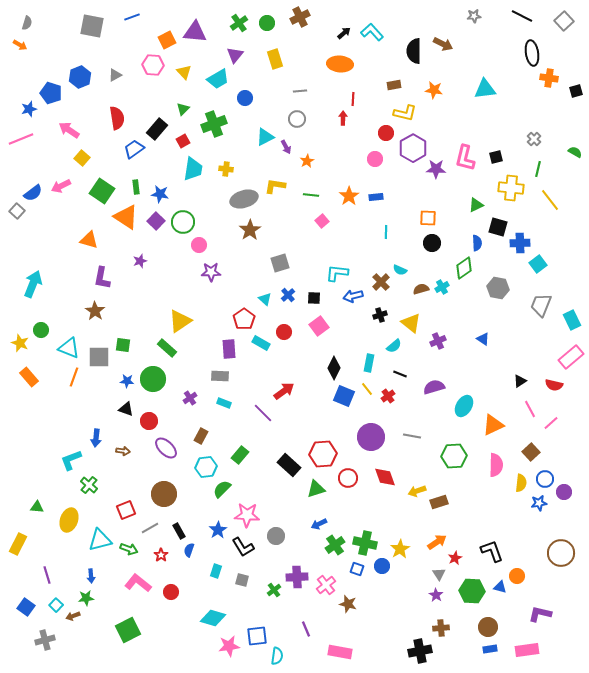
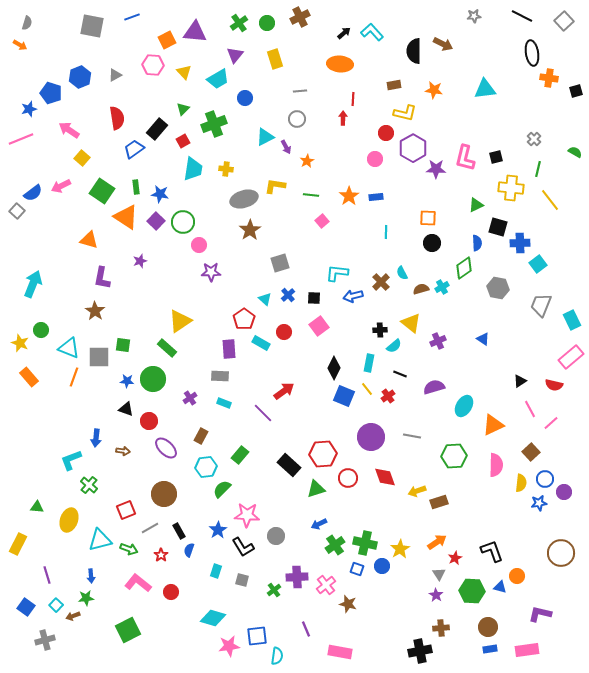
cyan semicircle at (400, 270): moved 2 px right, 3 px down; rotated 40 degrees clockwise
black cross at (380, 315): moved 15 px down; rotated 16 degrees clockwise
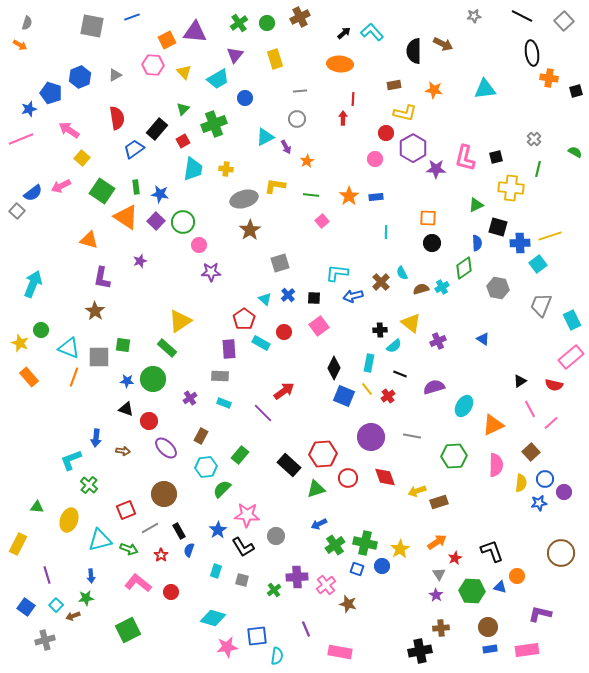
yellow line at (550, 200): moved 36 px down; rotated 70 degrees counterclockwise
pink star at (229, 646): moved 2 px left, 1 px down
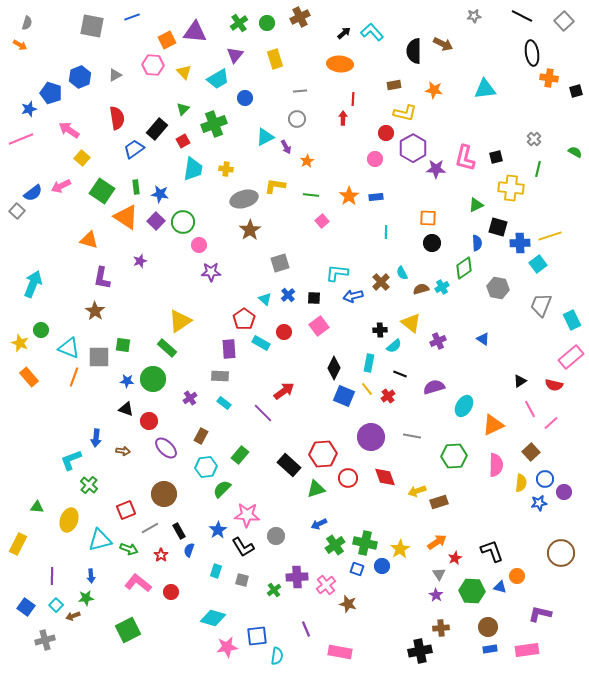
cyan rectangle at (224, 403): rotated 16 degrees clockwise
purple line at (47, 575): moved 5 px right, 1 px down; rotated 18 degrees clockwise
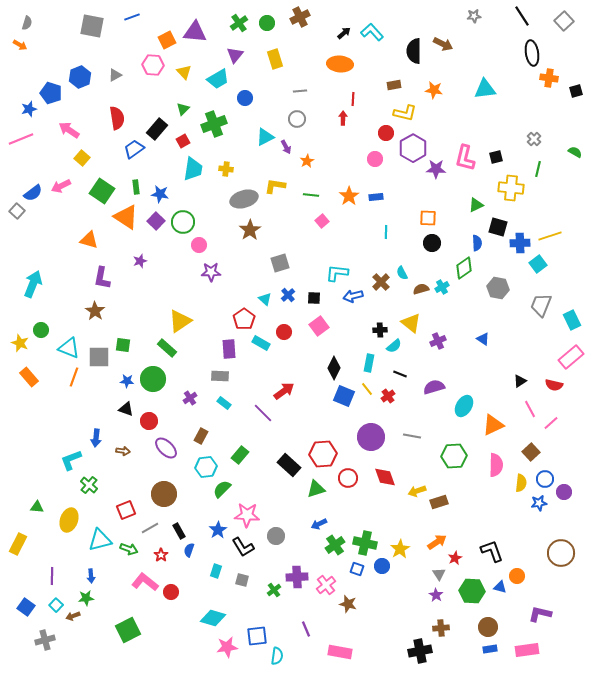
black line at (522, 16): rotated 30 degrees clockwise
pink L-shape at (138, 583): moved 7 px right, 1 px up
